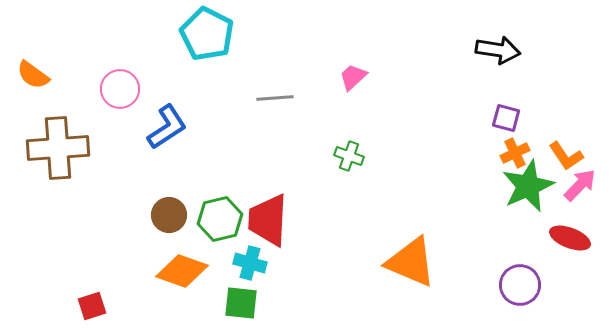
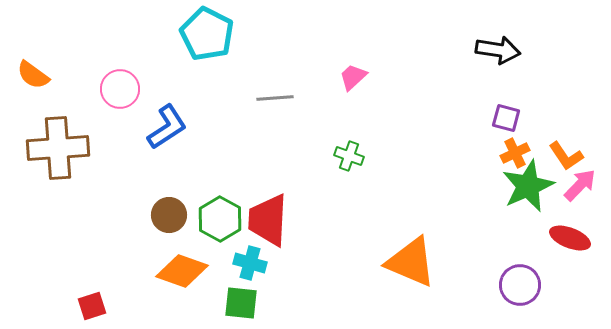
green hexagon: rotated 18 degrees counterclockwise
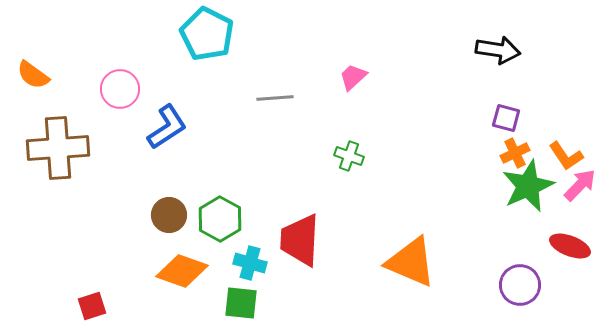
red trapezoid: moved 32 px right, 20 px down
red ellipse: moved 8 px down
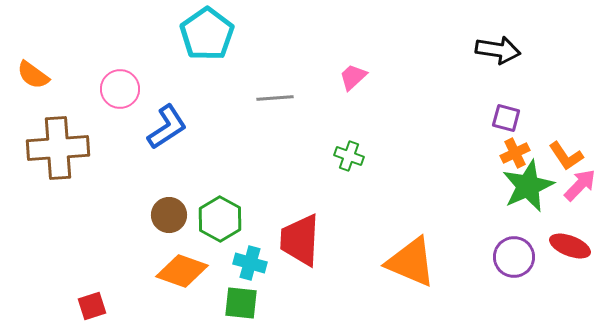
cyan pentagon: rotated 10 degrees clockwise
purple circle: moved 6 px left, 28 px up
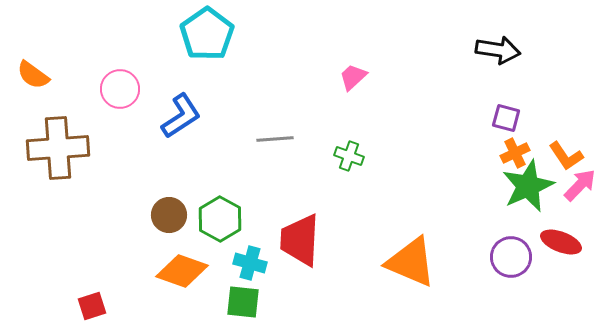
gray line: moved 41 px down
blue L-shape: moved 14 px right, 11 px up
red ellipse: moved 9 px left, 4 px up
purple circle: moved 3 px left
green square: moved 2 px right, 1 px up
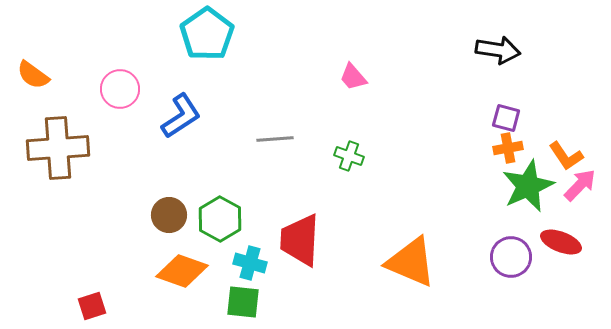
pink trapezoid: rotated 88 degrees counterclockwise
orange cross: moved 7 px left, 5 px up; rotated 16 degrees clockwise
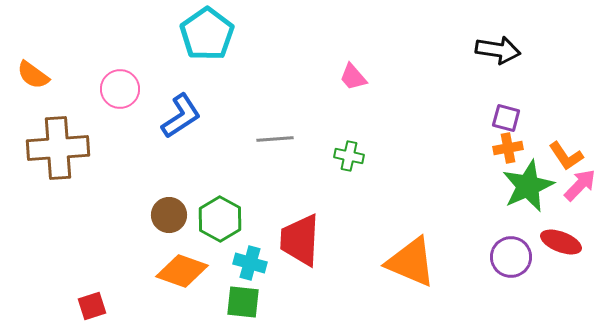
green cross: rotated 8 degrees counterclockwise
